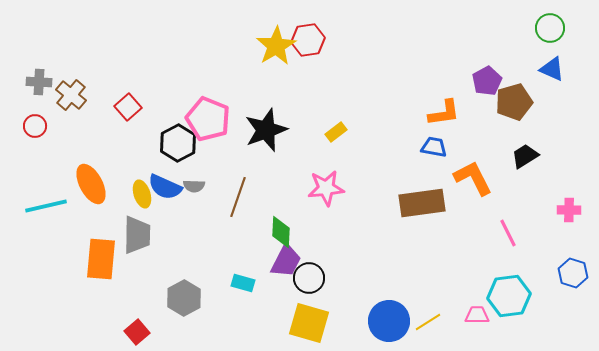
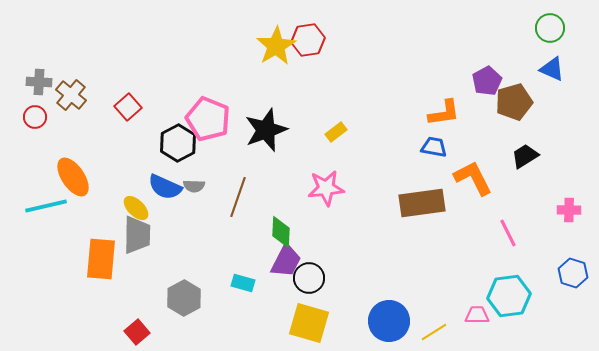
red circle at (35, 126): moved 9 px up
orange ellipse at (91, 184): moved 18 px left, 7 px up; rotated 6 degrees counterclockwise
yellow ellipse at (142, 194): moved 6 px left, 14 px down; rotated 28 degrees counterclockwise
yellow line at (428, 322): moved 6 px right, 10 px down
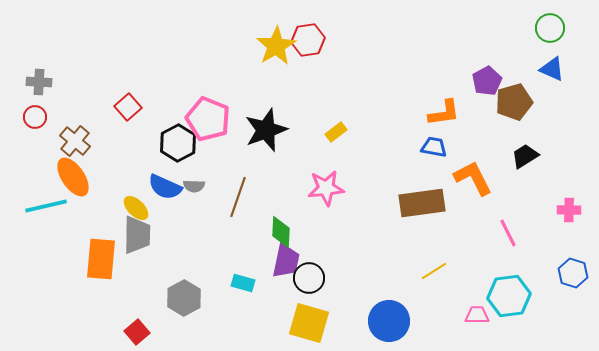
brown cross at (71, 95): moved 4 px right, 46 px down
purple trapezoid at (286, 261): rotated 15 degrees counterclockwise
yellow line at (434, 332): moved 61 px up
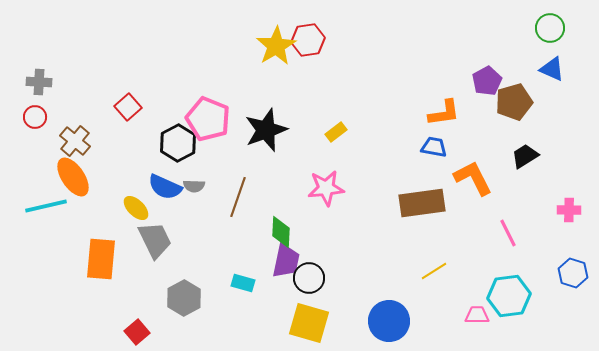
gray trapezoid at (137, 235): moved 18 px right, 5 px down; rotated 27 degrees counterclockwise
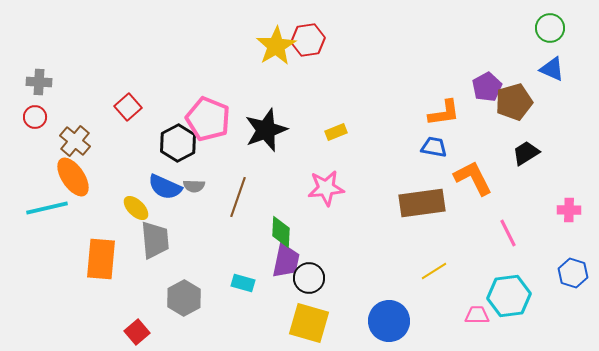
purple pentagon at (487, 81): moved 6 px down
yellow rectangle at (336, 132): rotated 15 degrees clockwise
black trapezoid at (525, 156): moved 1 px right, 3 px up
cyan line at (46, 206): moved 1 px right, 2 px down
gray trapezoid at (155, 240): rotated 21 degrees clockwise
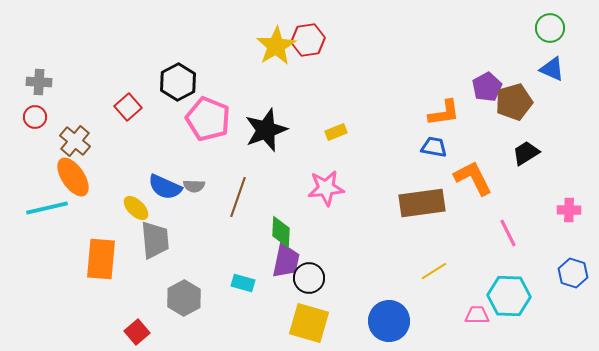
black hexagon at (178, 143): moved 61 px up
cyan hexagon at (509, 296): rotated 9 degrees clockwise
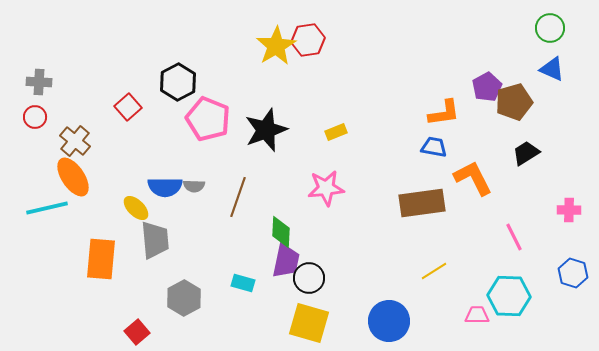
blue semicircle at (165, 187): rotated 24 degrees counterclockwise
pink line at (508, 233): moved 6 px right, 4 px down
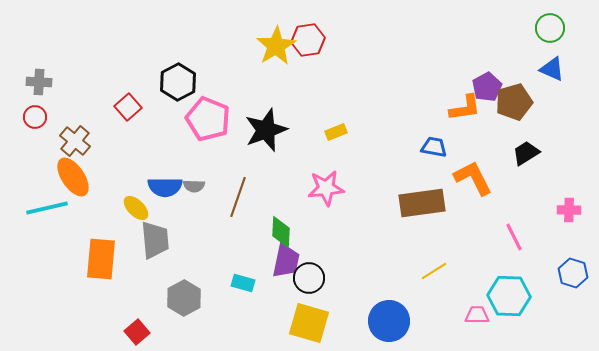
orange L-shape at (444, 113): moved 21 px right, 5 px up
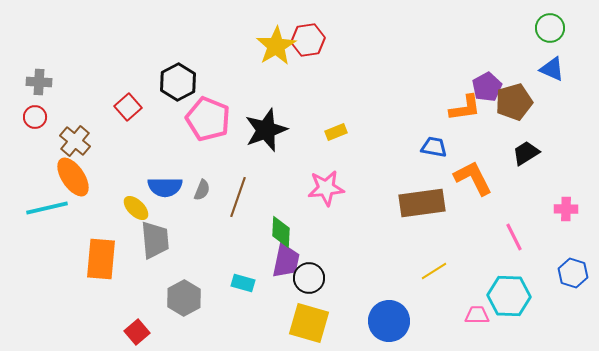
gray semicircle at (194, 186): moved 8 px right, 4 px down; rotated 70 degrees counterclockwise
pink cross at (569, 210): moved 3 px left, 1 px up
